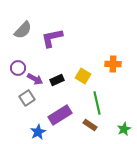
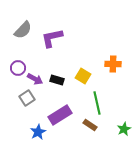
black rectangle: rotated 40 degrees clockwise
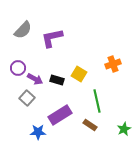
orange cross: rotated 21 degrees counterclockwise
yellow square: moved 4 px left, 2 px up
gray square: rotated 14 degrees counterclockwise
green line: moved 2 px up
blue star: rotated 28 degrees clockwise
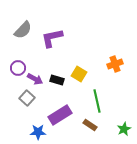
orange cross: moved 2 px right
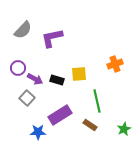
yellow square: rotated 35 degrees counterclockwise
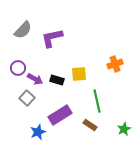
blue star: rotated 21 degrees counterclockwise
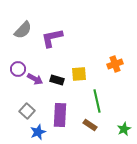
purple circle: moved 1 px down
gray square: moved 13 px down
purple rectangle: rotated 55 degrees counterclockwise
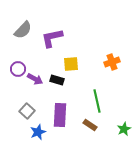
orange cross: moved 3 px left, 2 px up
yellow square: moved 8 px left, 10 px up
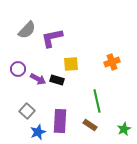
gray semicircle: moved 4 px right
purple arrow: moved 3 px right
purple rectangle: moved 6 px down
